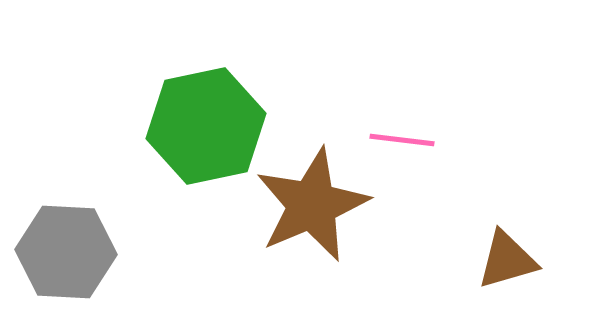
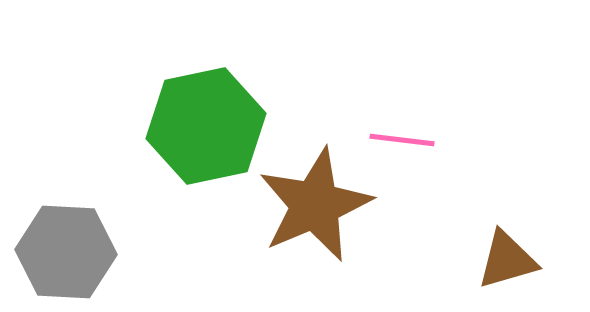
brown star: moved 3 px right
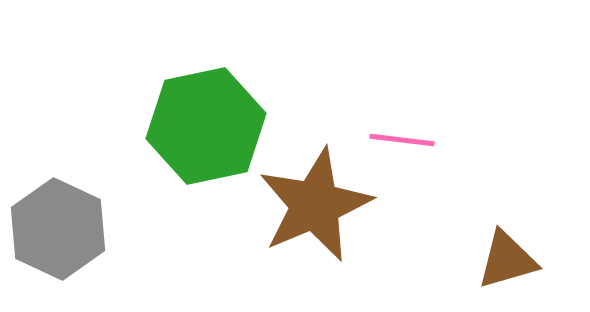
gray hexagon: moved 8 px left, 23 px up; rotated 22 degrees clockwise
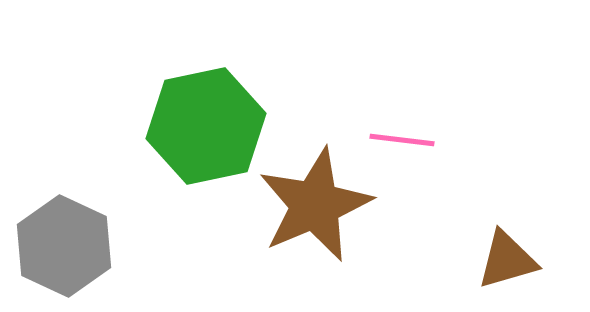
gray hexagon: moved 6 px right, 17 px down
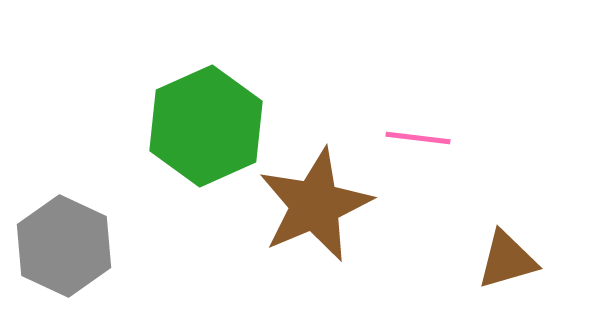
green hexagon: rotated 12 degrees counterclockwise
pink line: moved 16 px right, 2 px up
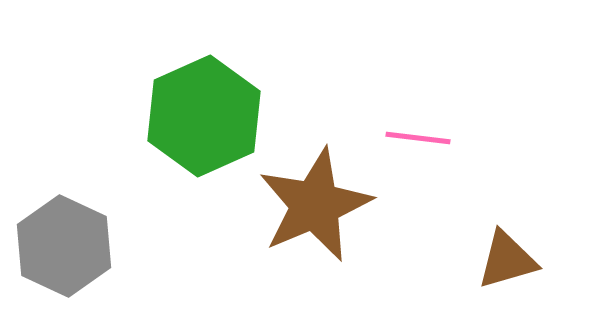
green hexagon: moved 2 px left, 10 px up
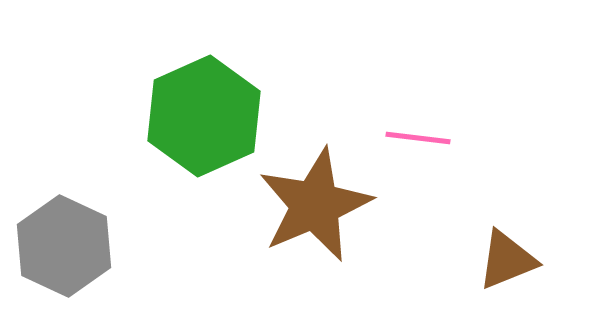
brown triangle: rotated 6 degrees counterclockwise
